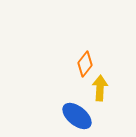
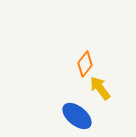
yellow arrow: rotated 40 degrees counterclockwise
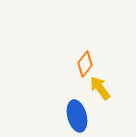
blue ellipse: rotated 36 degrees clockwise
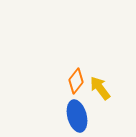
orange diamond: moved 9 px left, 17 px down
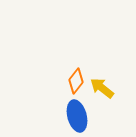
yellow arrow: moved 2 px right; rotated 15 degrees counterclockwise
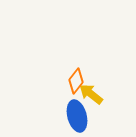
yellow arrow: moved 11 px left, 6 px down
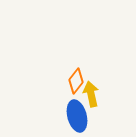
yellow arrow: rotated 40 degrees clockwise
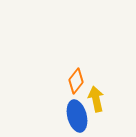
yellow arrow: moved 5 px right, 5 px down
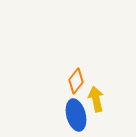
blue ellipse: moved 1 px left, 1 px up
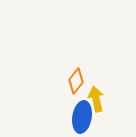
blue ellipse: moved 6 px right, 2 px down; rotated 24 degrees clockwise
